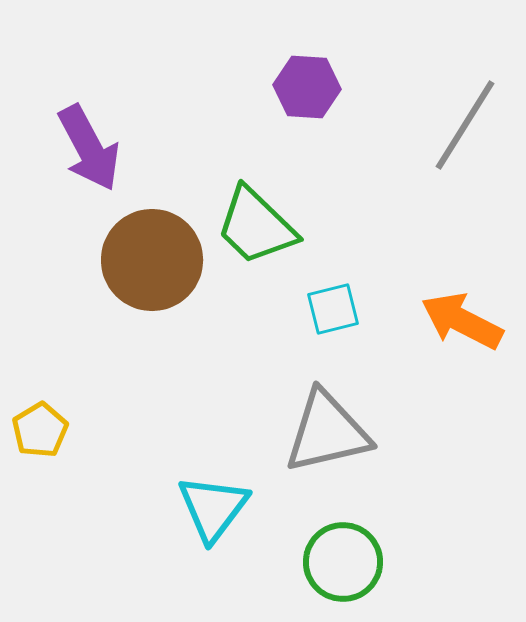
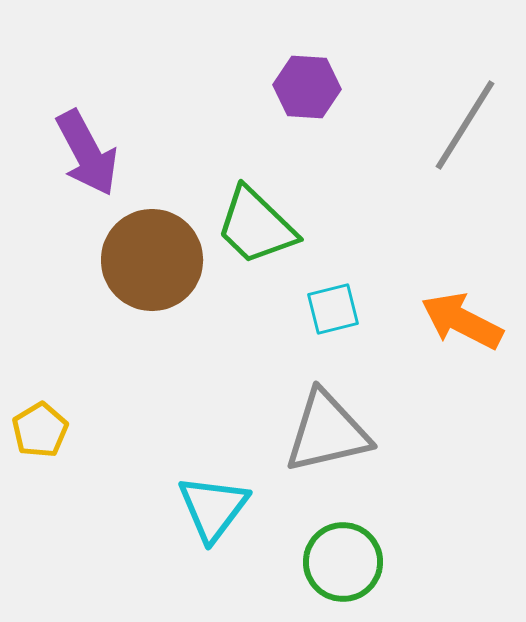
purple arrow: moved 2 px left, 5 px down
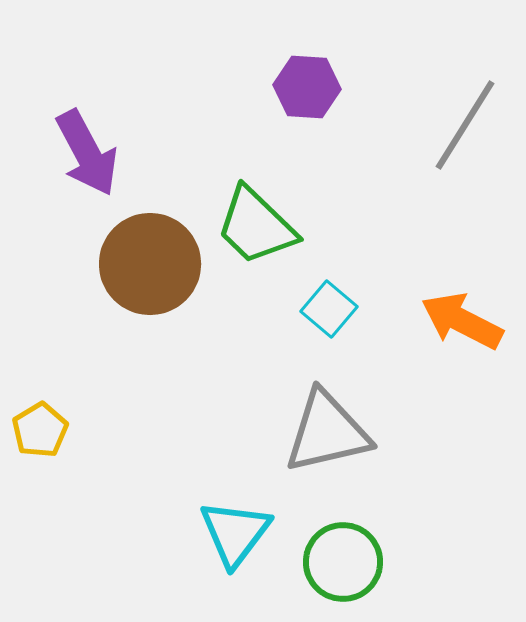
brown circle: moved 2 px left, 4 px down
cyan square: moved 4 px left; rotated 36 degrees counterclockwise
cyan triangle: moved 22 px right, 25 px down
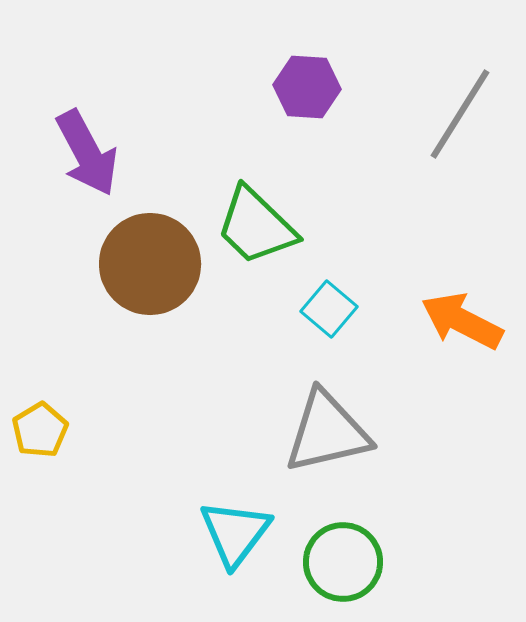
gray line: moved 5 px left, 11 px up
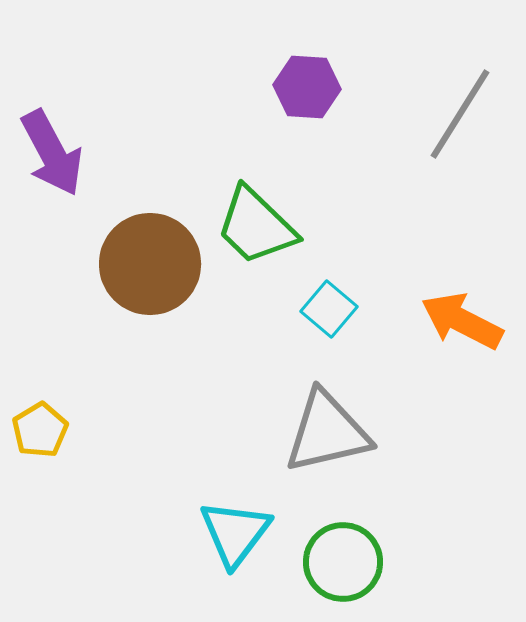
purple arrow: moved 35 px left
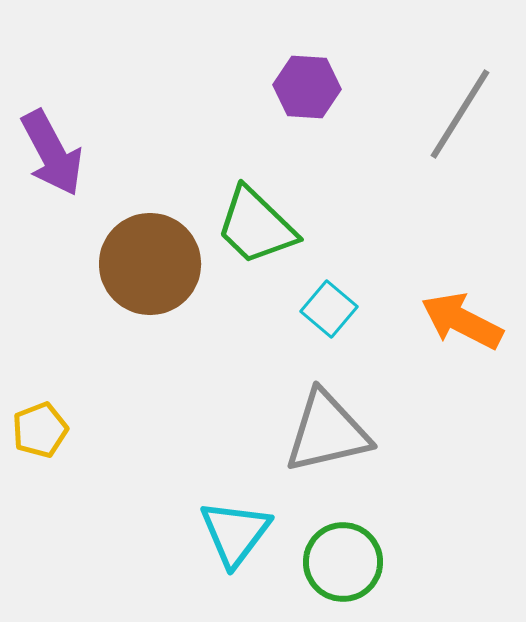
yellow pentagon: rotated 10 degrees clockwise
